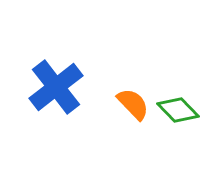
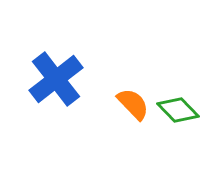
blue cross: moved 8 px up
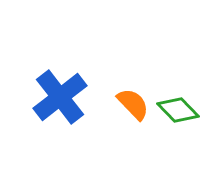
blue cross: moved 4 px right, 18 px down
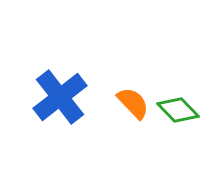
orange semicircle: moved 1 px up
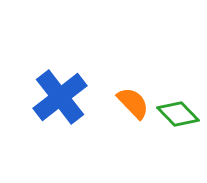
green diamond: moved 4 px down
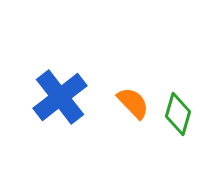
green diamond: rotated 60 degrees clockwise
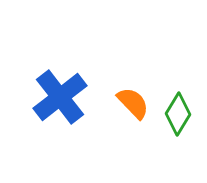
green diamond: rotated 15 degrees clockwise
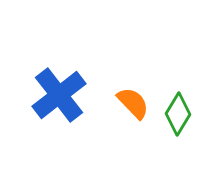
blue cross: moved 1 px left, 2 px up
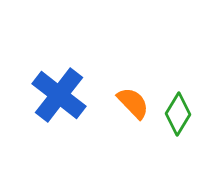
blue cross: rotated 14 degrees counterclockwise
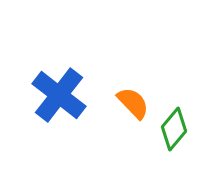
green diamond: moved 4 px left, 15 px down; rotated 9 degrees clockwise
